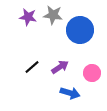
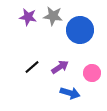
gray star: moved 1 px down
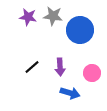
purple arrow: rotated 120 degrees clockwise
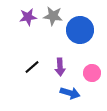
purple star: rotated 18 degrees counterclockwise
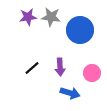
gray star: moved 2 px left, 1 px down
black line: moved 1 px down
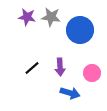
purple star: moved 1 px left; rotated 18 degrees clockwise
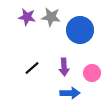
purple arrow: moved 4 px right
blue arrow: rotated 18 degrees counterclockwise
